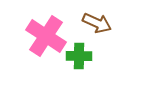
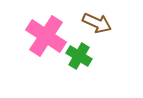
green cross: rotated 30 degrees clockwise
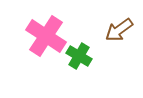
brown arrow: moved 22 px right, 7 px down; rotated 120 degrees clockwise
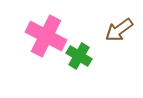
pink cross: rotated 6 degrees counterclockwise
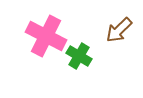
brown arrow: rotated 8 degrees counterclockwise
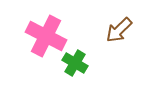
green cross: moved 4 px left, 7 px down
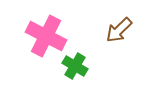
green cross: moved 3 px down
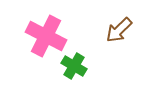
green cross: moved 1 px left
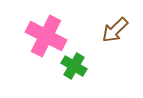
brown arrow: moved 4 px left
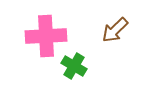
pink cross: rotated 30 degrees counterclockwise
